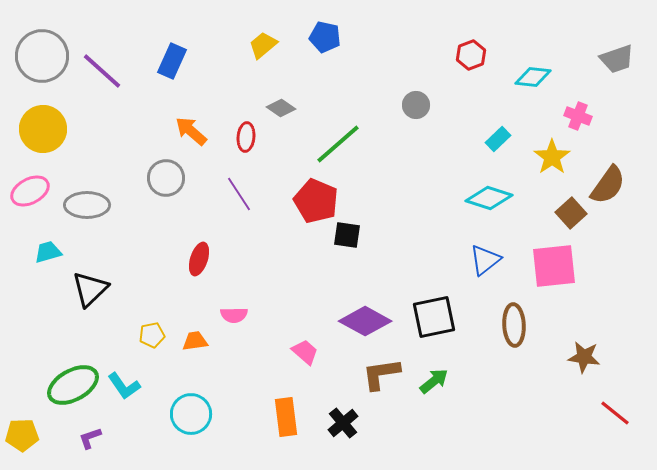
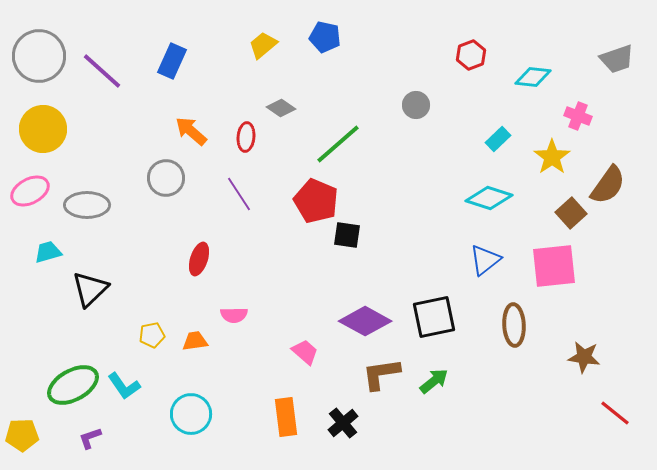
gray circle at (42, 56): moved 3 px left
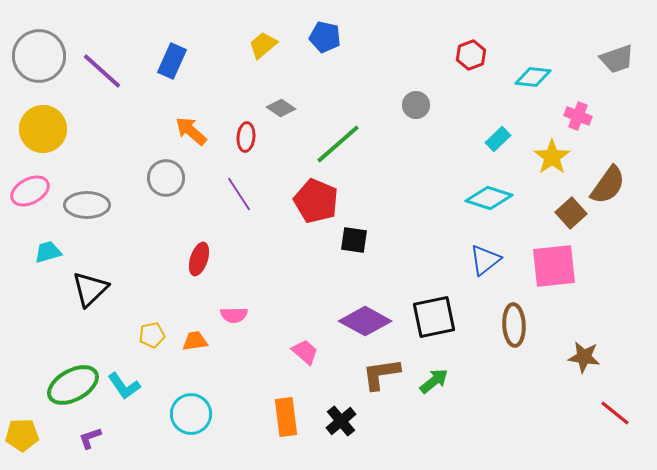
black square at (347, 235): moved 7 px right, 5 px down
black cross at (343, 423): moved 2 px left, 2 px up
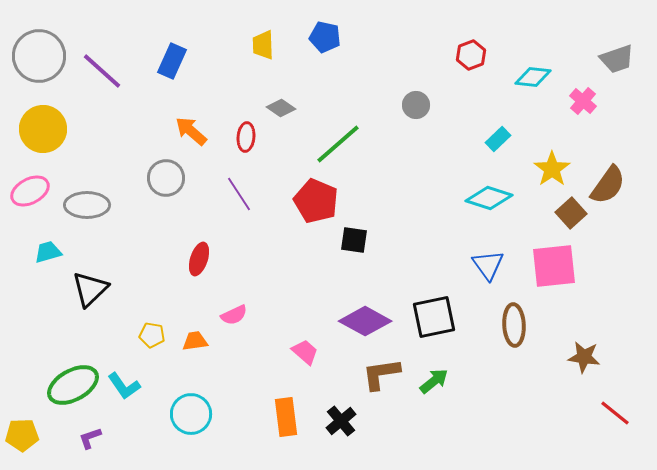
yellow trapezoid at (263, 45): rotated 52 degrees counterclockwise
pink cross at (578, 116): moved 5 px right, 15 px up; rotated 20 degrees clockwise
yellow star at (552, 157): moved 12 px down
blue triangle at (485, 260): moved 3 px right, 5 px down; rotated 28 degrees counterclockwise
pink semicircle at (234, 315): rotated 24 degrees counterclockwise
yellow pentagon at (152, 335): rotated 20 degrees clockwise
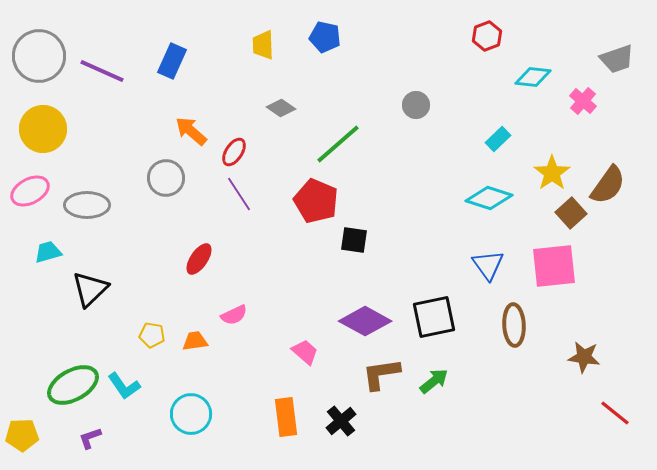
red hexagon at (471, 55): moved 16 px right, 19 px up
purple line at (102, 71): rotated 18 degrees counterclockwise
red ellipse at (246, 137): moved 12 px left, 15 px down; rotated 28 degrees clockwise
yellow star at (552, 169): moved 4 px down
red ellipse at (199, 259): rotated 16 degrees clockwise
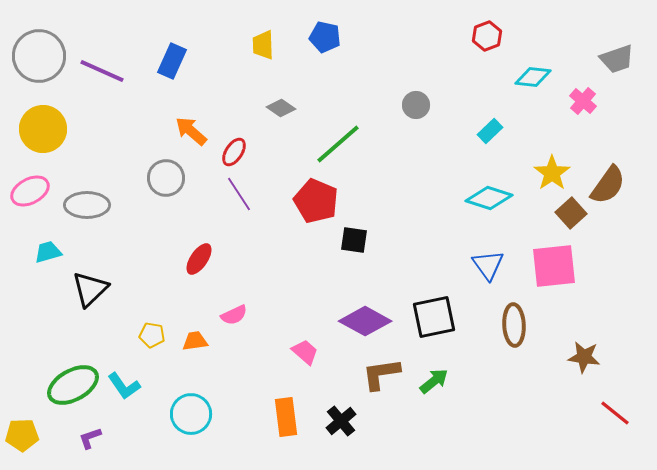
cyan rectangle at (498, 139): moved 8 px left, 8 px up
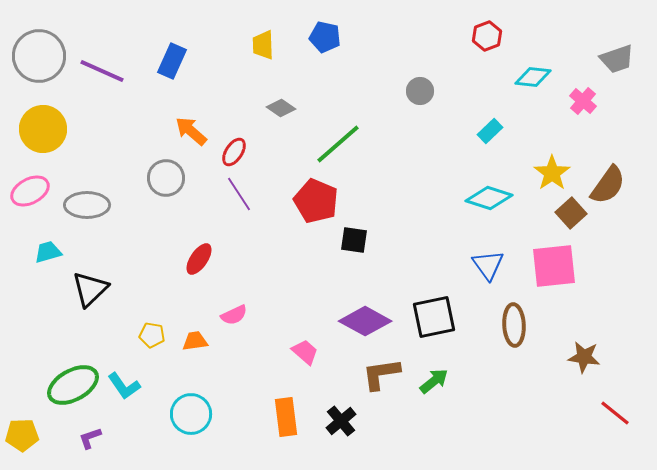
gray circle at (416, 105): moved 4 px right, 14 px up
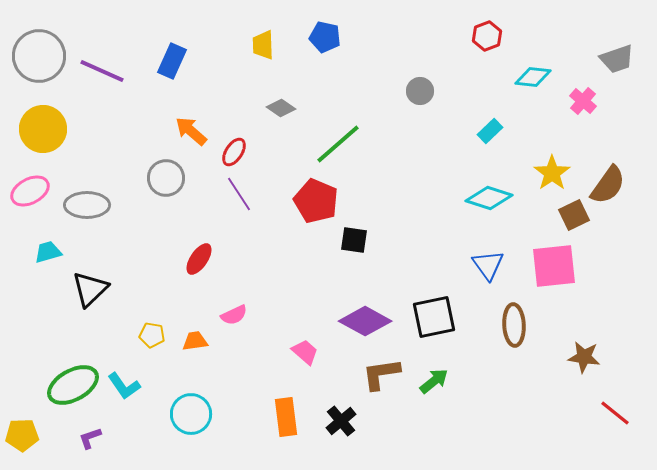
brown square at (571, 213): moved 3 px right, 2 px down; rotated 16 degrees clockwise
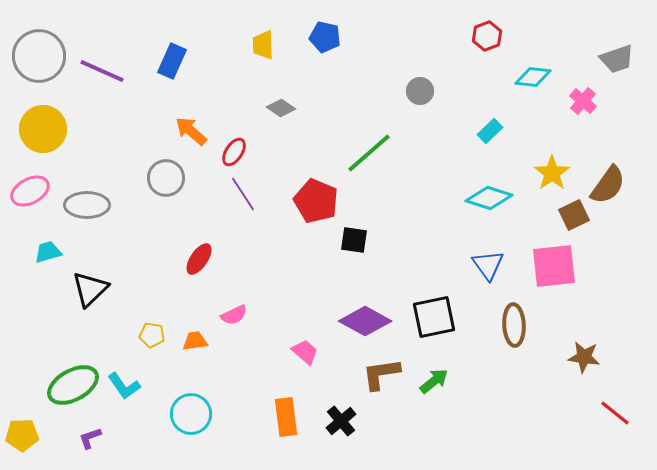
green line at (338, 144): moved 31 px right, 9 px down
purple line at (239, 194): moved 4 px right
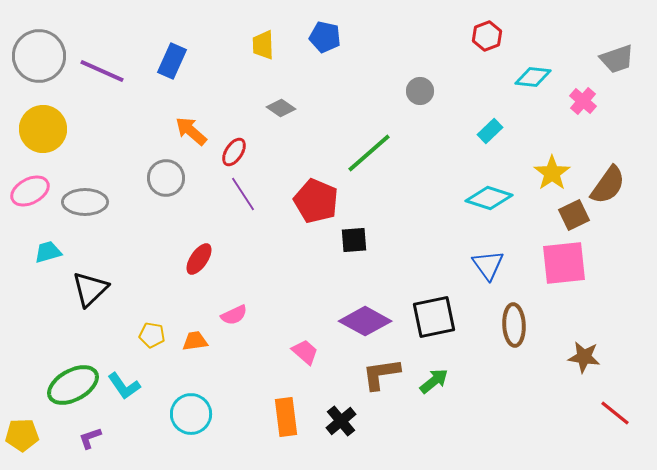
gray ellipse at (87, 205): moved 2 px left, 3 px up
black square at (354, 240): rotated 12 degrees counterclockwise
pink square at (554, 266): moved 10 px right, 3 px up
